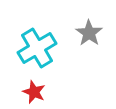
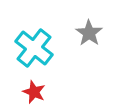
cyan cross: moved 3 px left; rotated 21 degrees counterclockwise
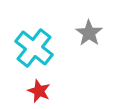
red star: moved 5 px right, 1 px up
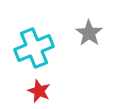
cyan cross: rotated 30 degrees clockwise
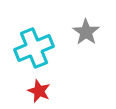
gray star: moved 3 px left, 1 px up
